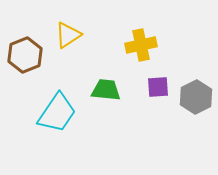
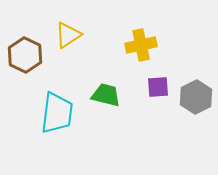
brown hexagon: rotated 12 degrees counterclockwise
green trapezoid: moved 5 px down; rotated 8 degrees clockwise
cyan trapezoid: rotated 27 degrees counterclockwise
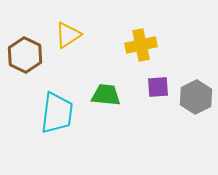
green trapezoid: rotated 8 degrees counterclockwise
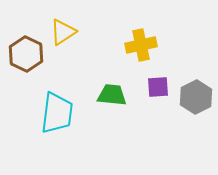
yellow triangle: moved 5 px left, 3 px up
brown hexagon: moved 1 px right, 1 px up
green trapezoid: moved 6 px right
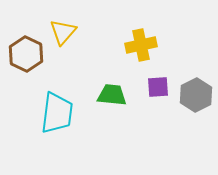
yellow triangle: rotated 16 degrees counterclockwise
gray hexagon: moved 2 px up
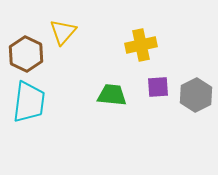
cyan trapezoid: moved 28 px left, 11 px up
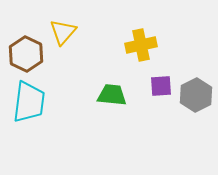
purple square: moved 3 px right, 1 px up
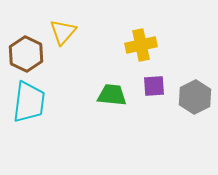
purple square: moved 7 px left
gray hexagon: moved 1 px left, 2 px down
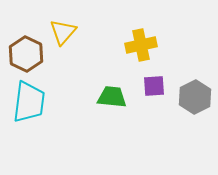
green trapezoid: moved 2 px down
